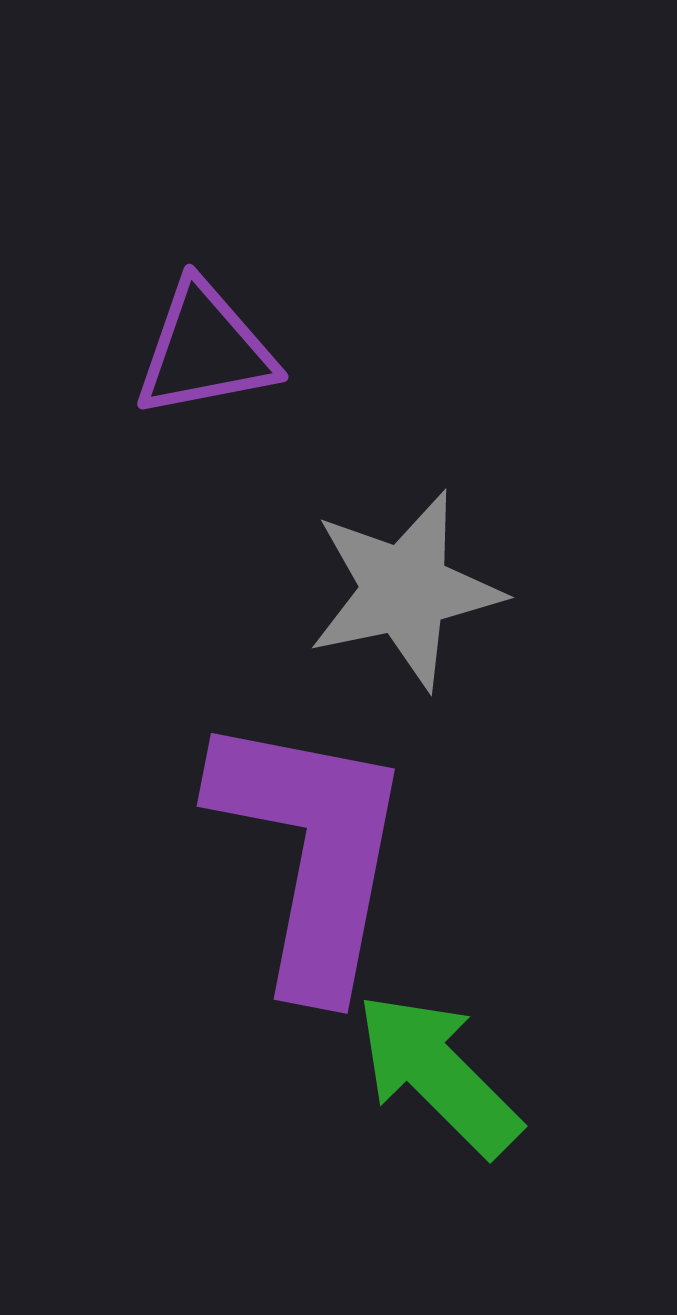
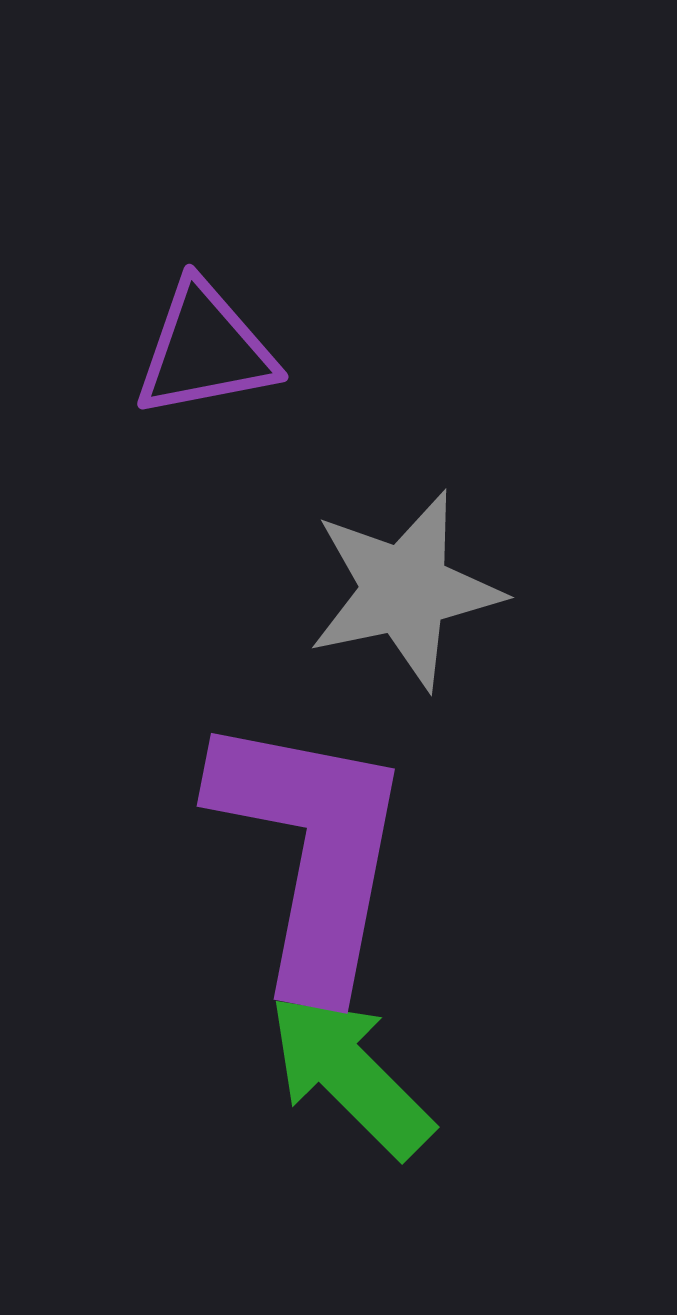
green arrow: moved 88 px left, 1 px down
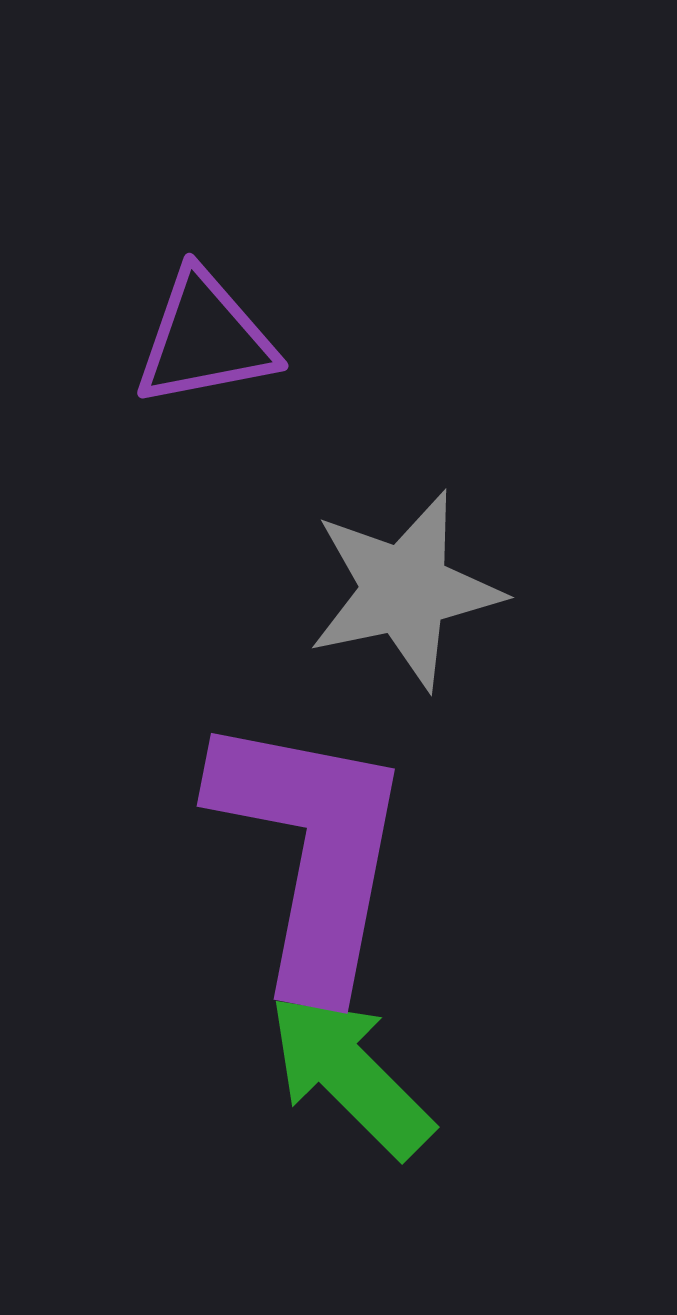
purple triangle: moved 11 px up
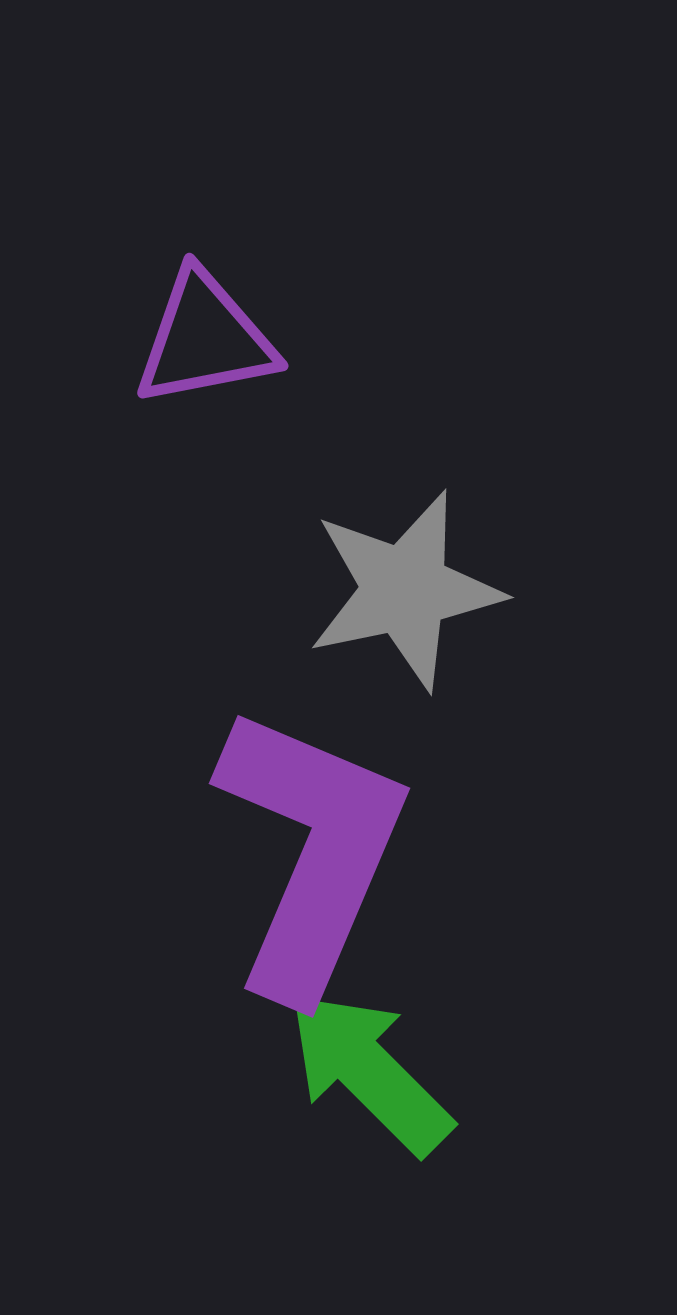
purple L-shape: rotated 12 degrees clockwise
green arrow: moved 19 px right, 3 px up
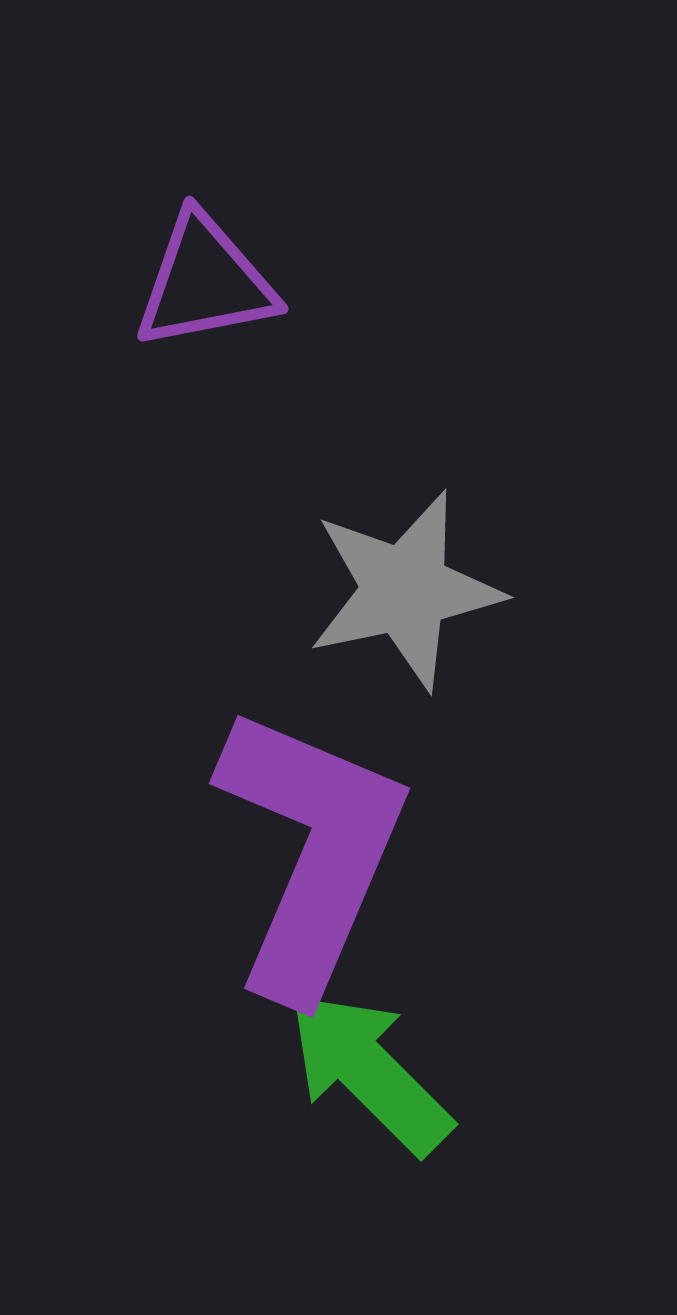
purple triangle: moved 57 px up
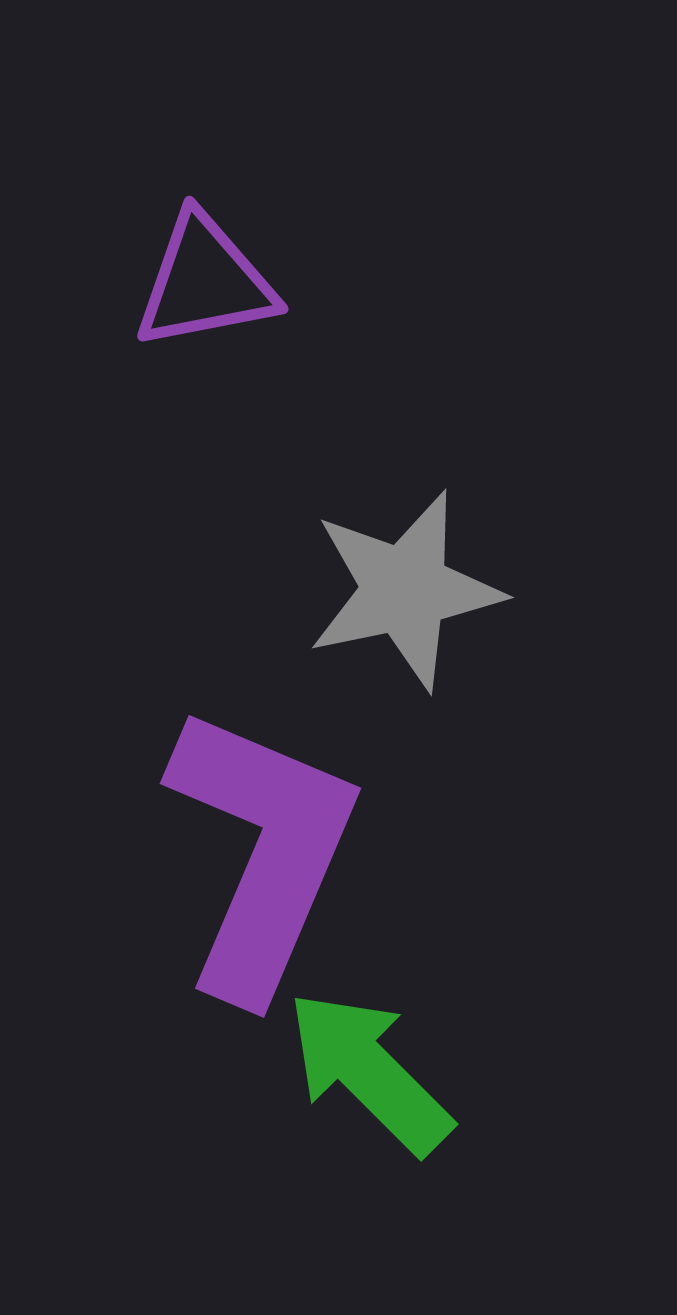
purple L-shape: moved 49 px left
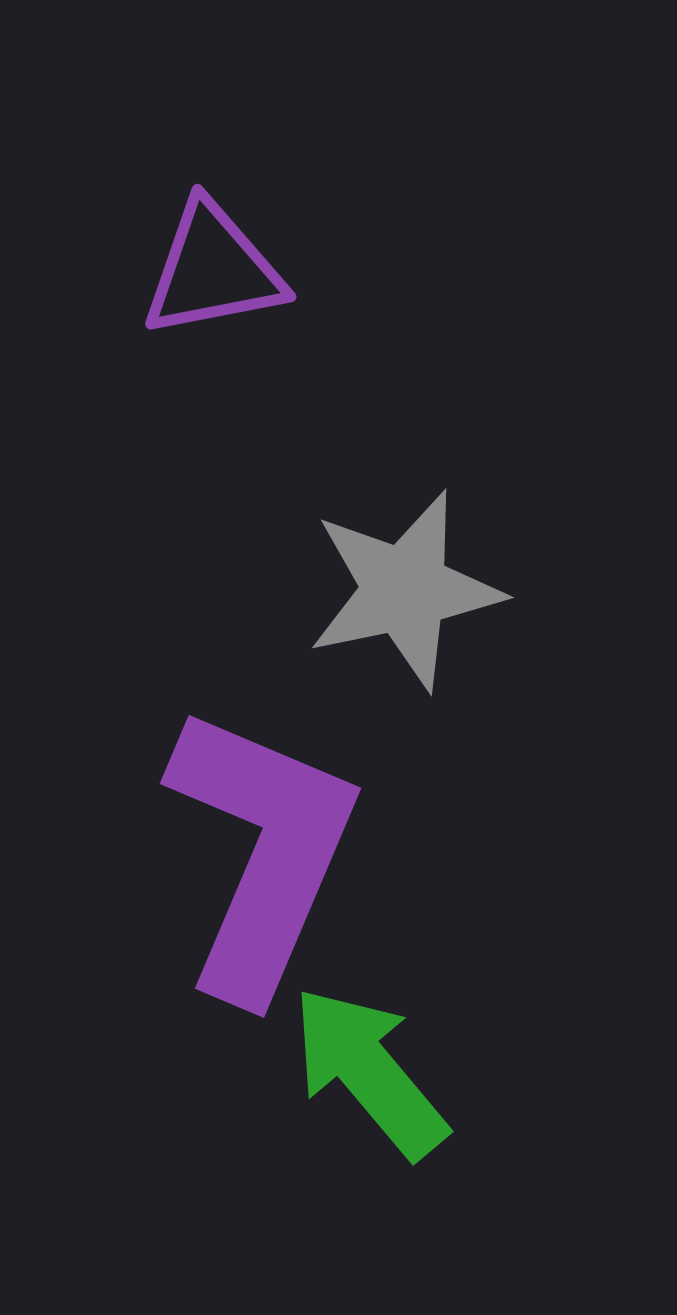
purple triangle: moved 8 px right, 12 px up
green arrow: rotated 5 degrees clockwise
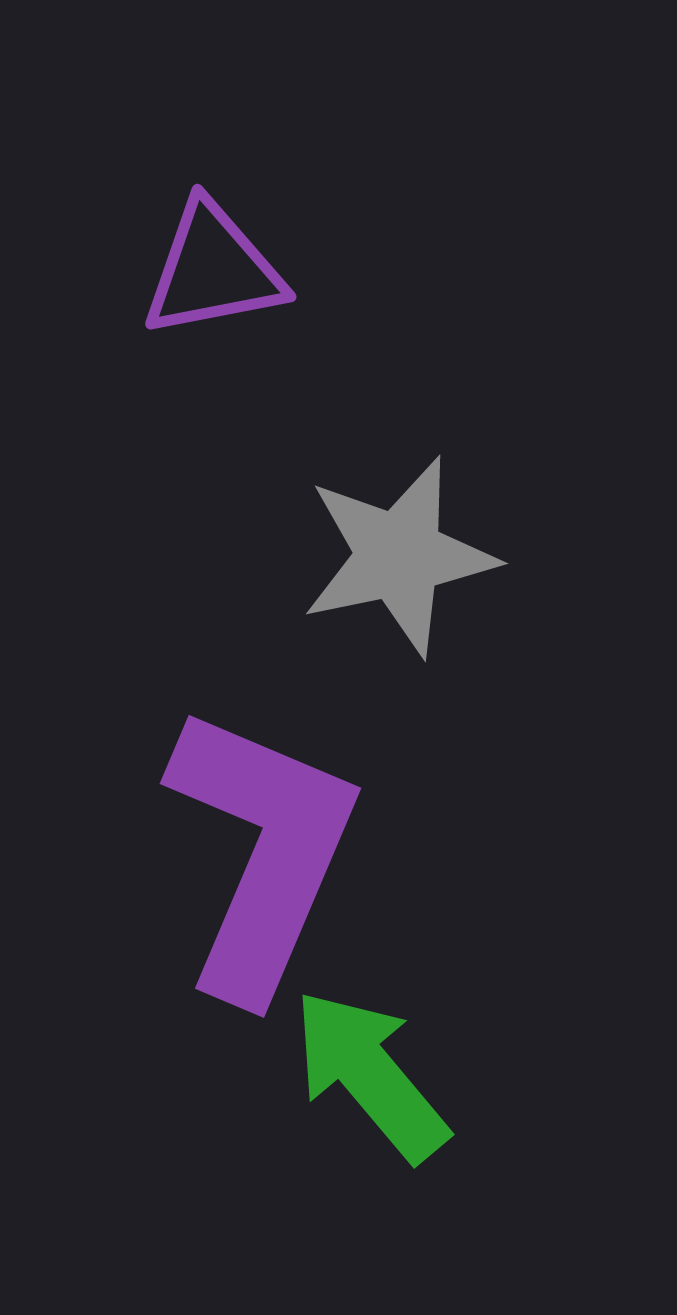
gray star: moved 6 px left, 34 px up
green arrow: moved 1 px right, 3 px down
